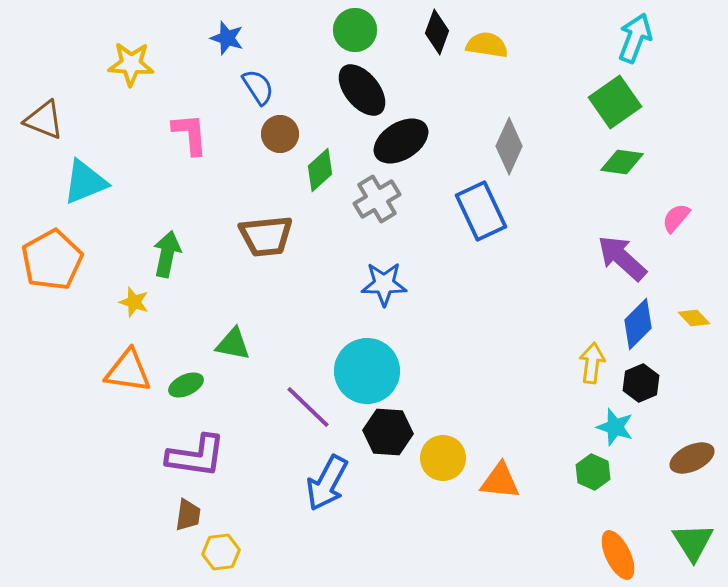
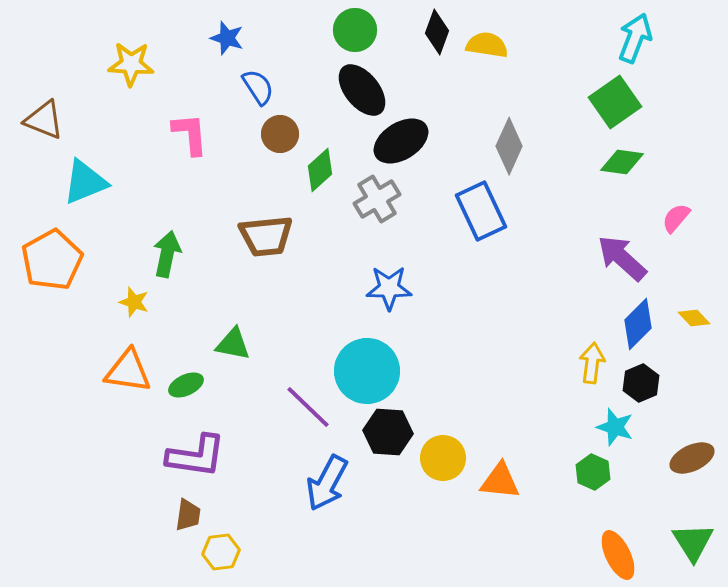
blue star at (384, 284): moved 5 px right, 4 px down
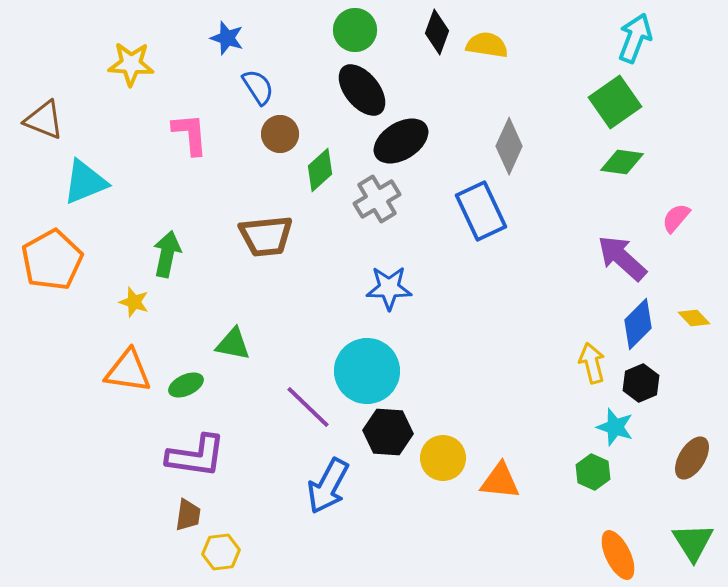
yellow arrow at (592, 363): rotated 21 degrees counterclockwise
brown ellipse at (692, 458): rotated 33 degrees counterclockwise
blue arrow at (327, 483): moved 1 px right, 3 px down
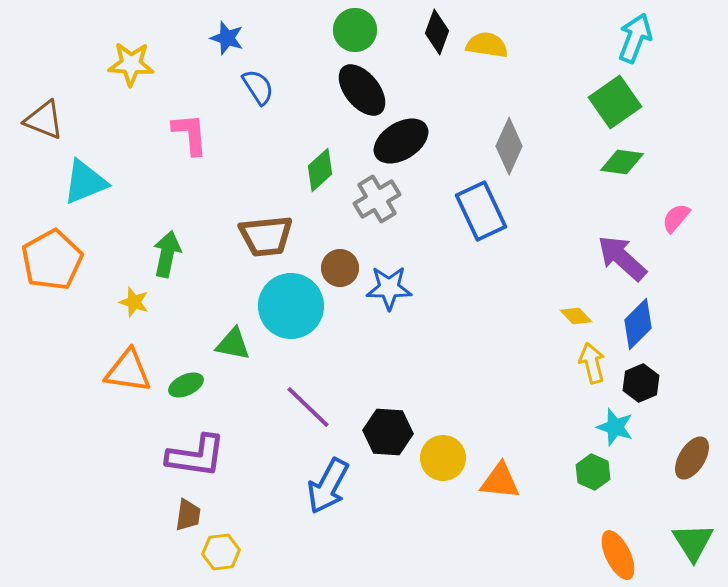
brown circle at (280, 134): moved 60 px right, 134 px down
yellow diamond at (694, 318): moved 118 px left, 2 px up
cyan circle at (367, 371): moved 76 px left, 65 px up
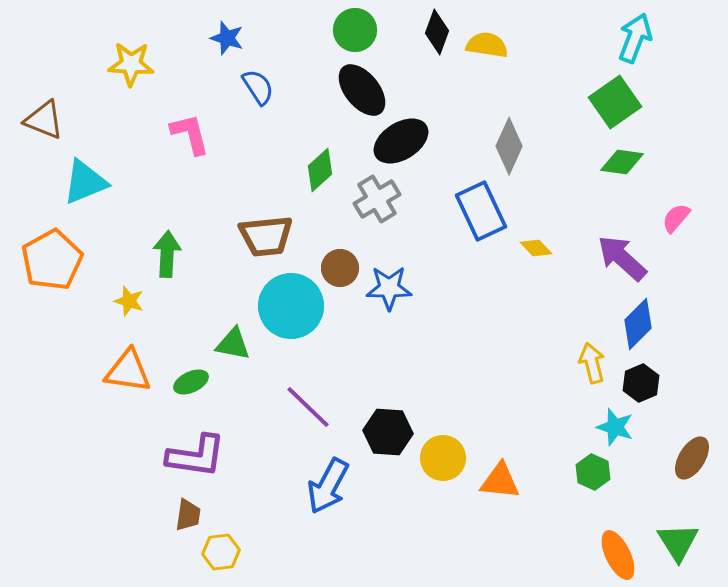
pink L-shape at (190, 134): rotated 9 degrees counterclockwise
green arrow at (167, 254): rotated 9 degrees counterclockwise
yellow star at (134, 302): moved 5 px left, 1 px up
yellow diamond at (576, 316): moved 40 px left, 68 px up
green ellipse at (186, 385): moved 5 px right, 3 px up
green triangle at (693, 542): moved 15 px left
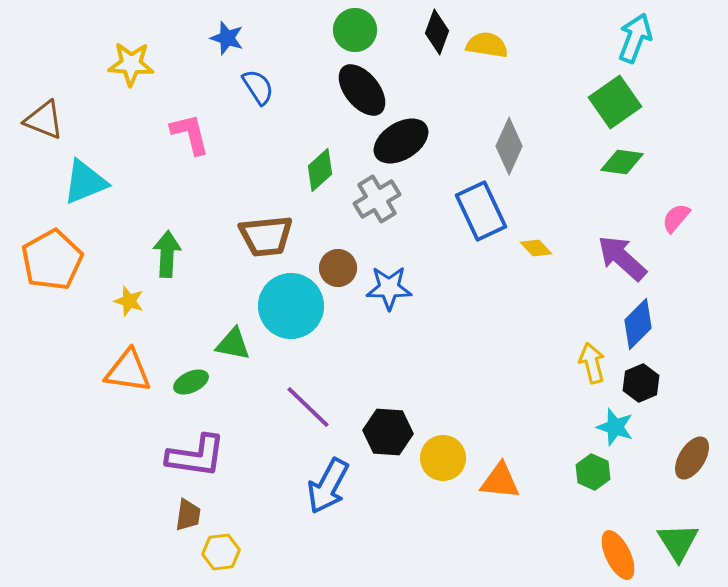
brown circle at (340, 268): moved 2 px left
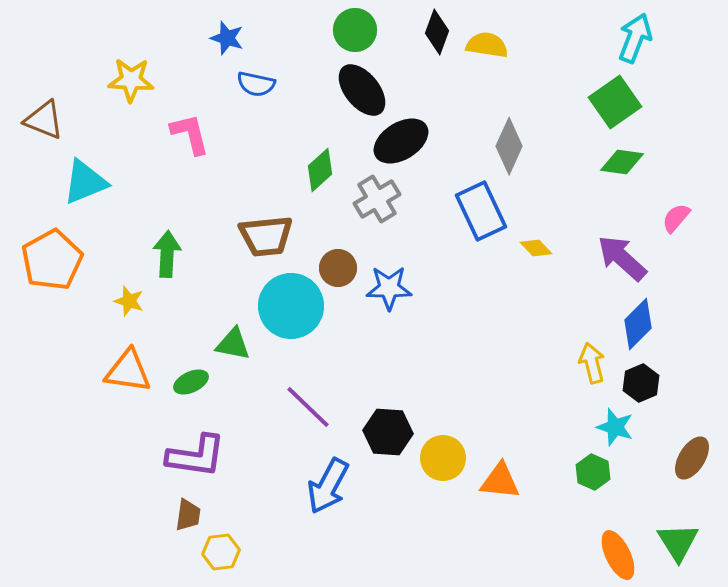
yellow star at (131, 64): moved 16 px down
blue semicircle at (258, 87): moved 2 px left, 3 px up; rotated 135 degrees clockwise
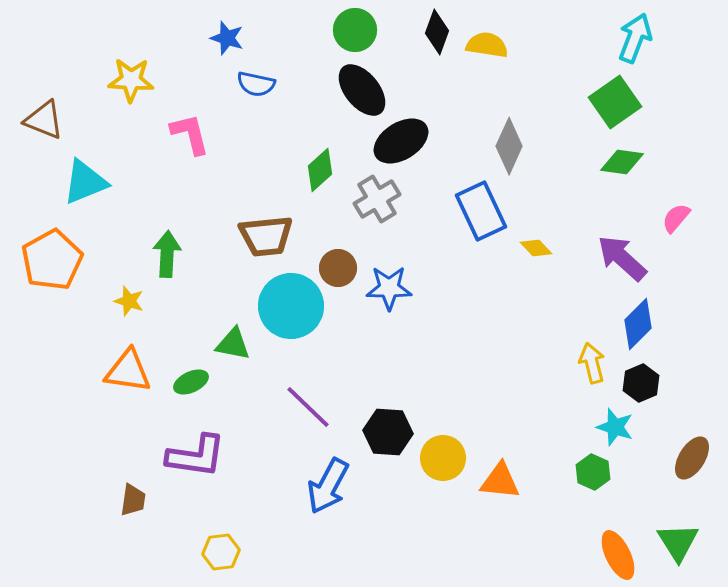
brown trapezoid at (188, 515): moved 55 px left, 15 px up
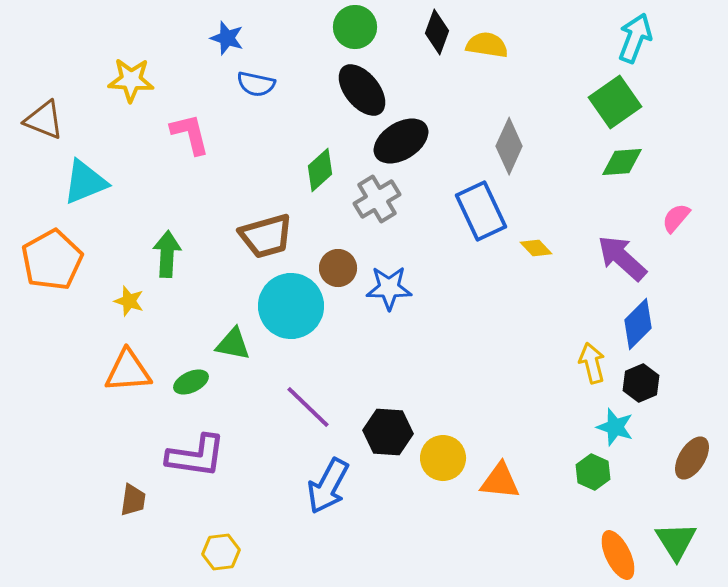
green circle at (355, 30): moved 3 px up
green diamond at (622, 162): rotated 12 degrees counterclockwise
brown trapezoid at (266, 236): rotated 10 degrees counterclockwise
orange triangle at (128, 371): rotated 12 degrees counterclockwise
green triangle at (678, 542): moved 2 px left, 1 px up
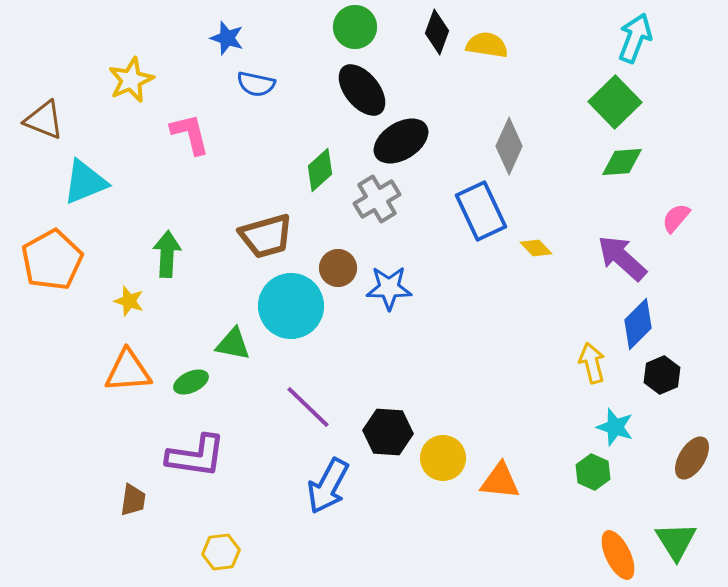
yellow star at (131, 80): rotated 27 degrees counterclockwise
green square at (615, 102): rotated 9 degrees counterclockwise
black hexagon at (641, 383): moved 21 px right, 8 px up
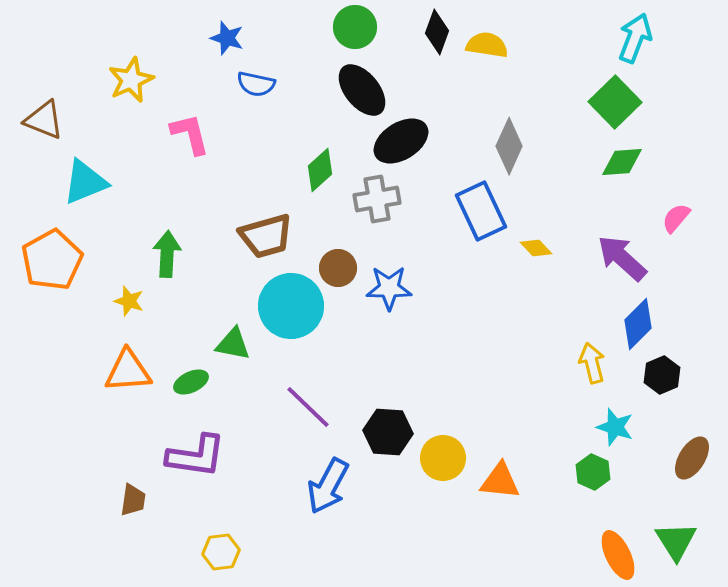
gray cross at (377, 199): rotated 21 degrees clockwise
